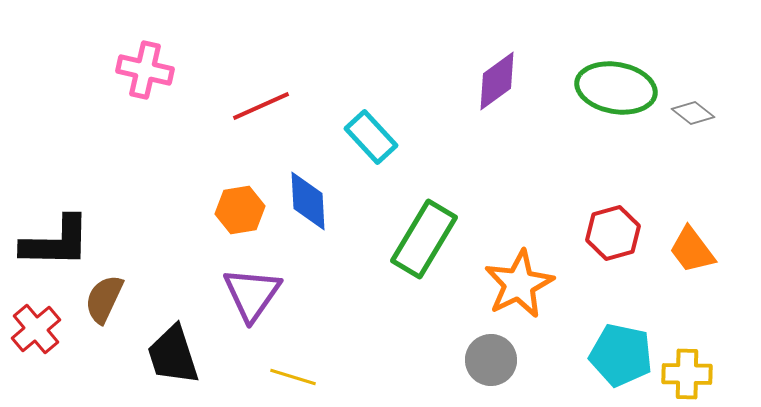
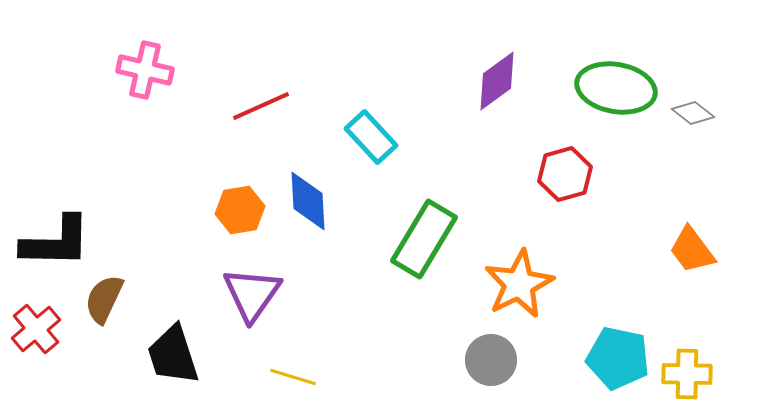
red hexagon: moved 48 px left, 59 px up
cyan pentagon: moved 3 px left, 3 px down
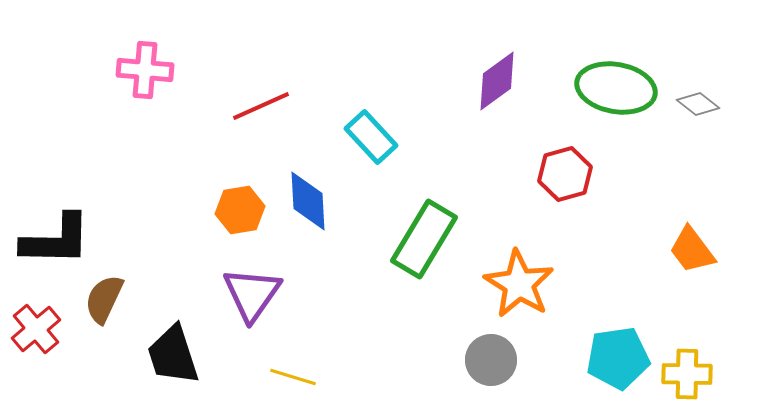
pink cross: rotated 8 degrees counterclockwise
gray diamond: moved 5 px right, 9 px up
black L-shape: moved 2 px up
orange star: rotated 14 degrees counterclockwise
cyan pentagon: rotated 20 degrees counterclockwise
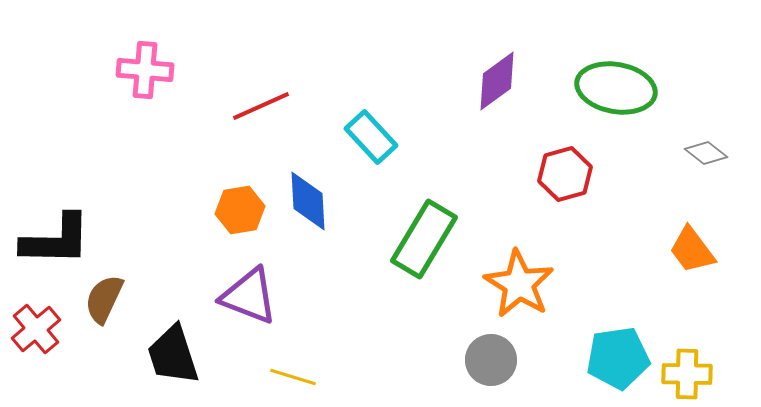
gray diamond: moved 8 px right, 49 px down
purple triangle: moved 3 px left, 2 px down; rotated 44 degrees counterclockwise
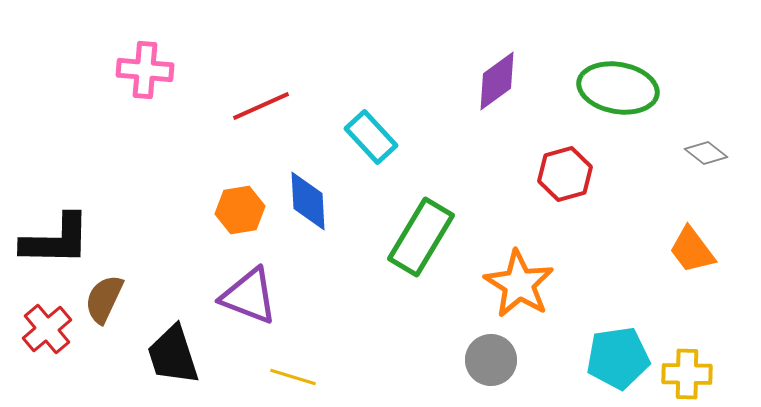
green ellipse: moved 2 px right
green rectangle: moved 3 px left, 2 px up
red cross: moved 11 px right
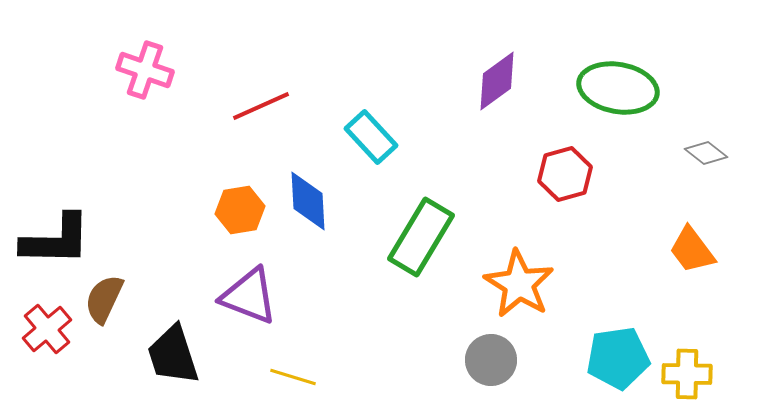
pink cross: rotated 14 degrees clockwise
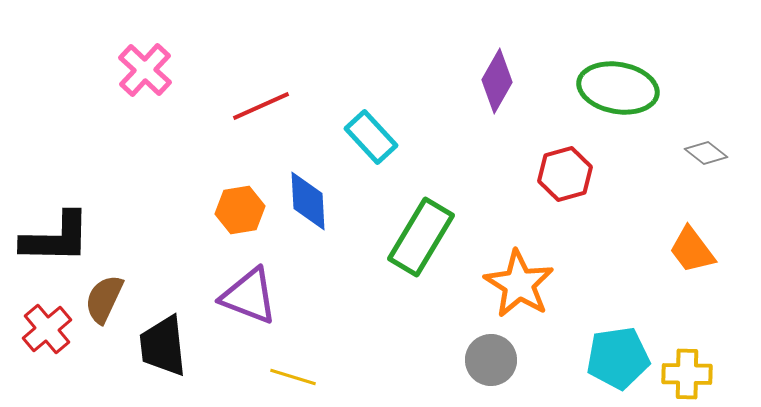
pink cross: rotated 24 degrees clockwise
purple diamond: rotated 24 degrees counterclockwise
black L-shape: moved 2 px up
black trapezoid: moved 10 px left, 9 px up; rotated 12 degrees clockwise
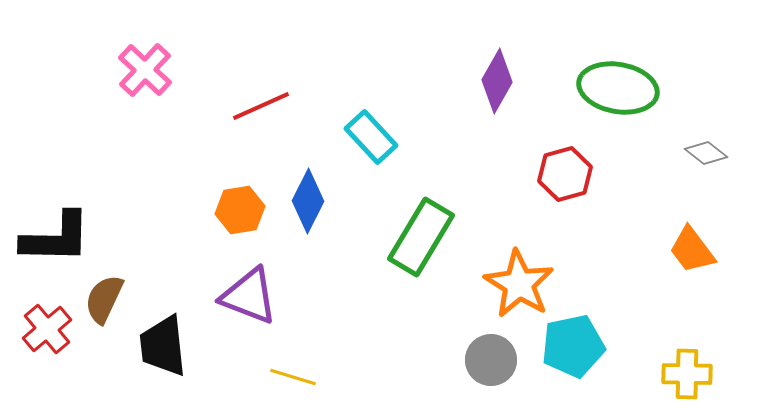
blue diamond: rotated 30 degrees clockwise
cyan pentagon: moved 45 px left, 12 px up; rotated 4 degrees counterclockwise
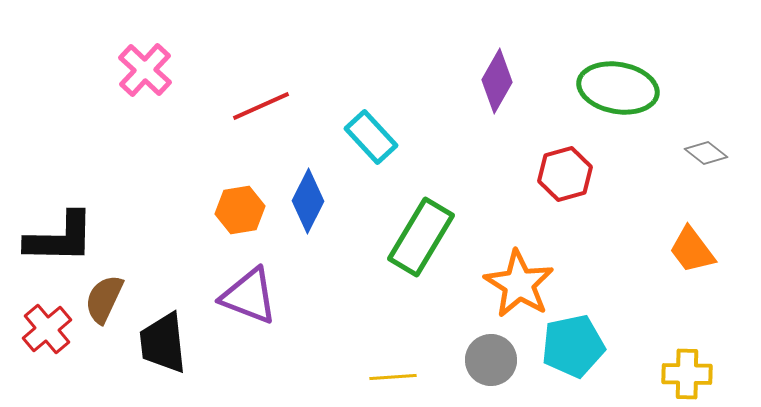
black L-shape: moved 4 px right
black trapezoid: moved 3 px up
yellow line: moved 100 px right; rotated 21 degrees counterclockwise
